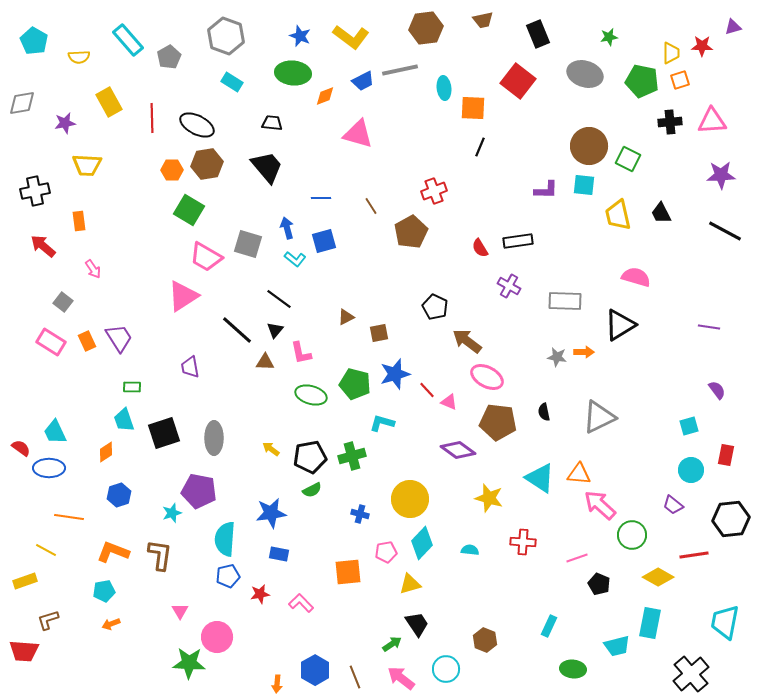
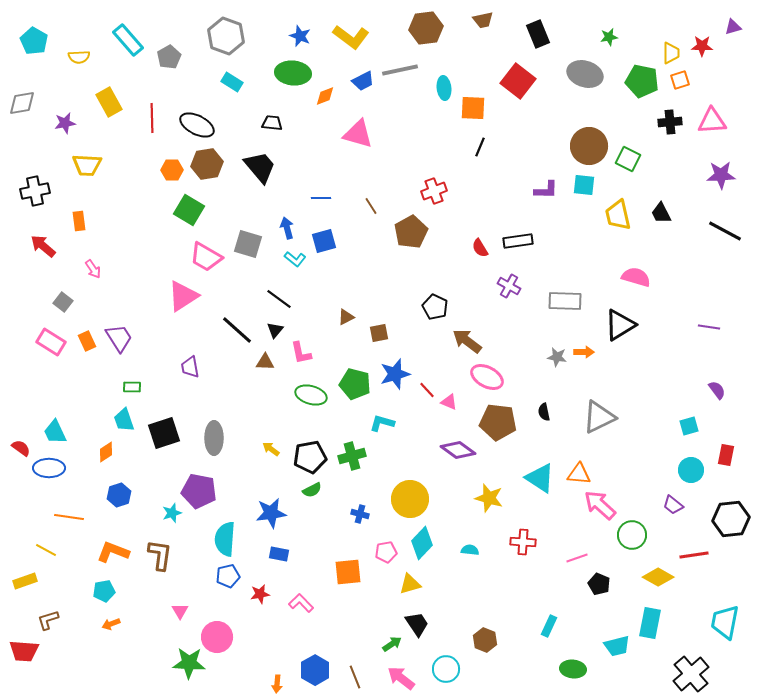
black trapezoid at (267, 167): moved 7 px left
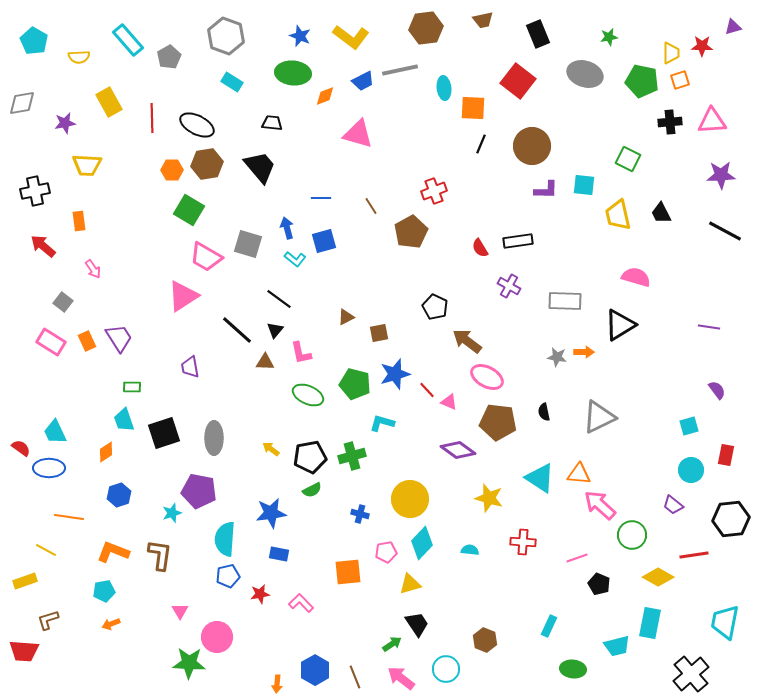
brown circle at (589, 146): moved 57 px left
black line at (480, 147): moved 1 px right, 3 px up
green ellipse at (311, 395): moved 3 px left; rotated 8 degrees clockwise
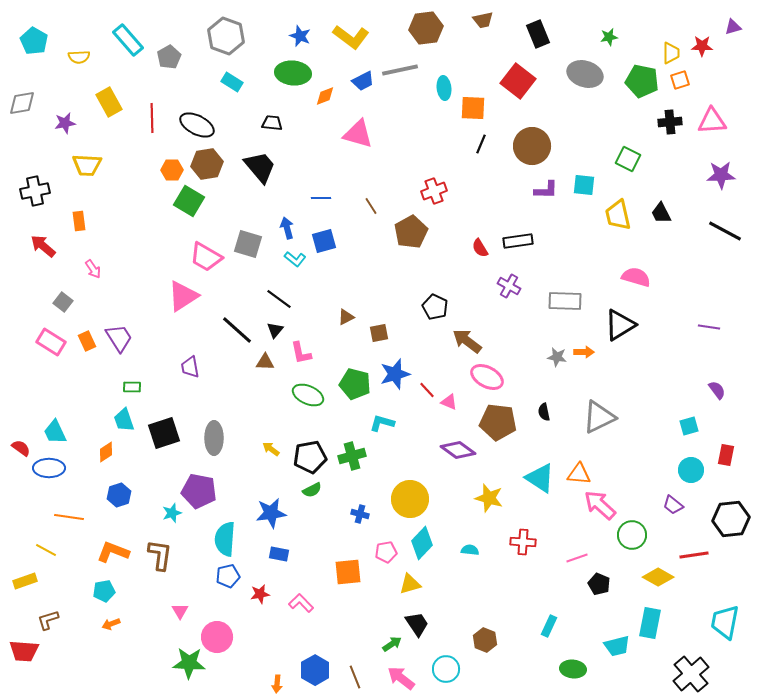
green square at (189, 210): moved 9 px up
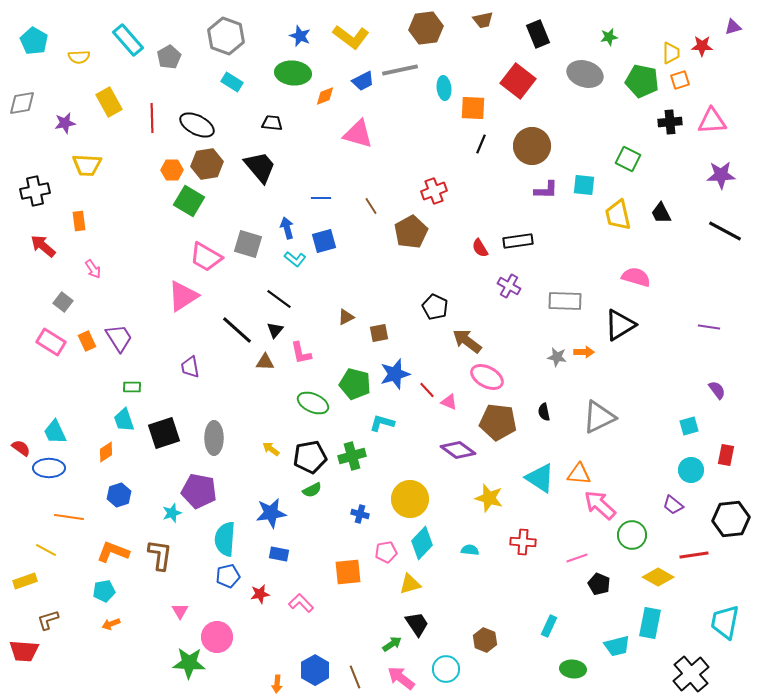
green ellipse at (308, 395): moved 5 px right, 8 px down
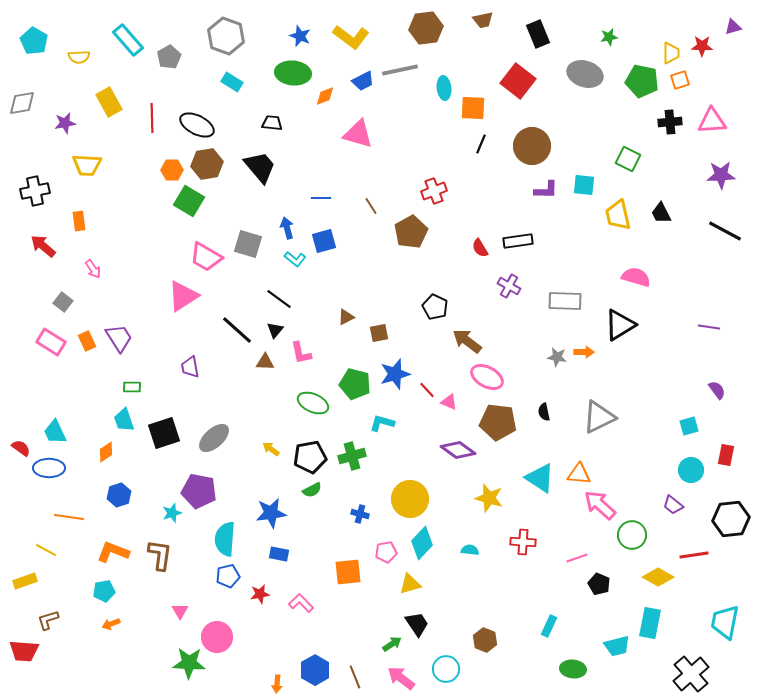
gray ellipse at (214, 438): rotated 48 degrees clockwise
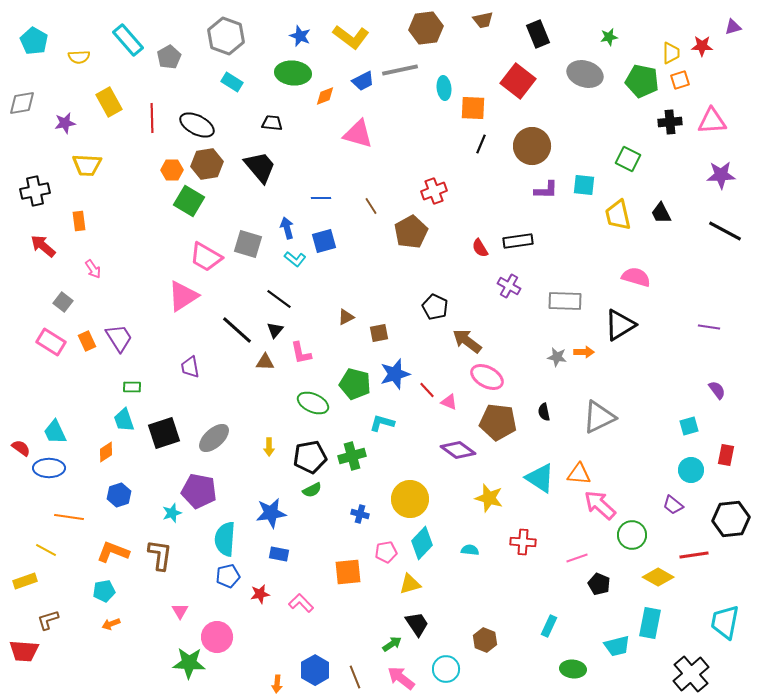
yellow arrow at (271, 449): moved 2 px left, 2 px up; rotated 126 degrees counterclockwise
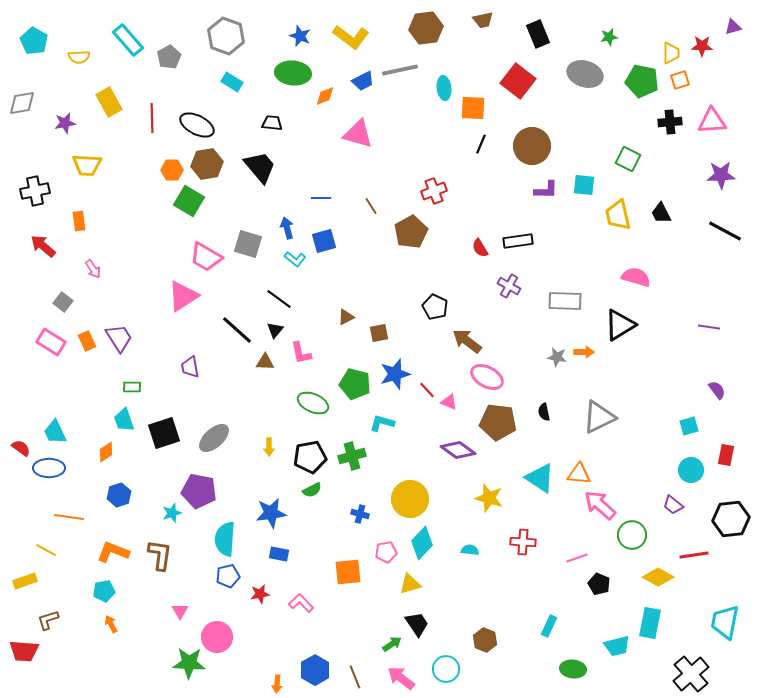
orange arrow at (111, 624): rotated 84 degrees clockwise
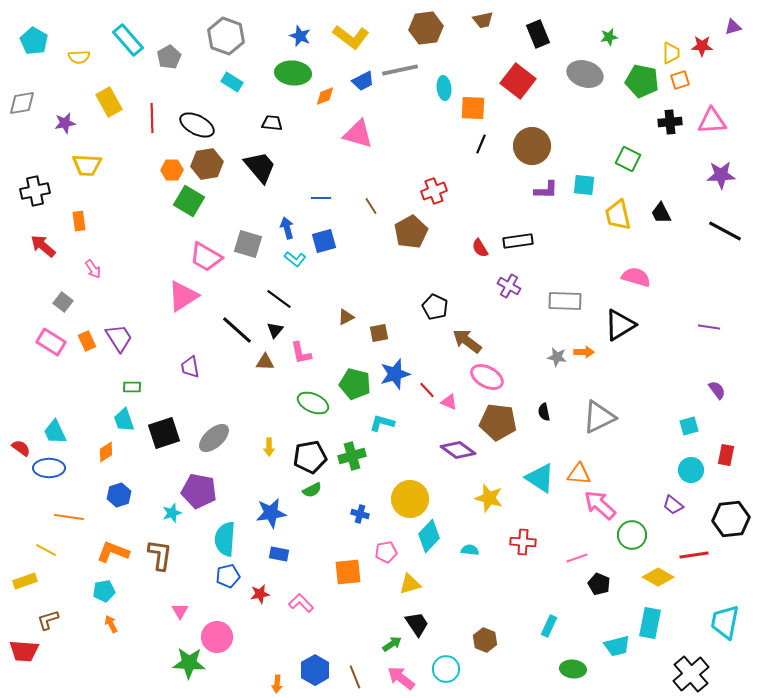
cyan diamond at (422, 543): moved 7 px right, 7 px up
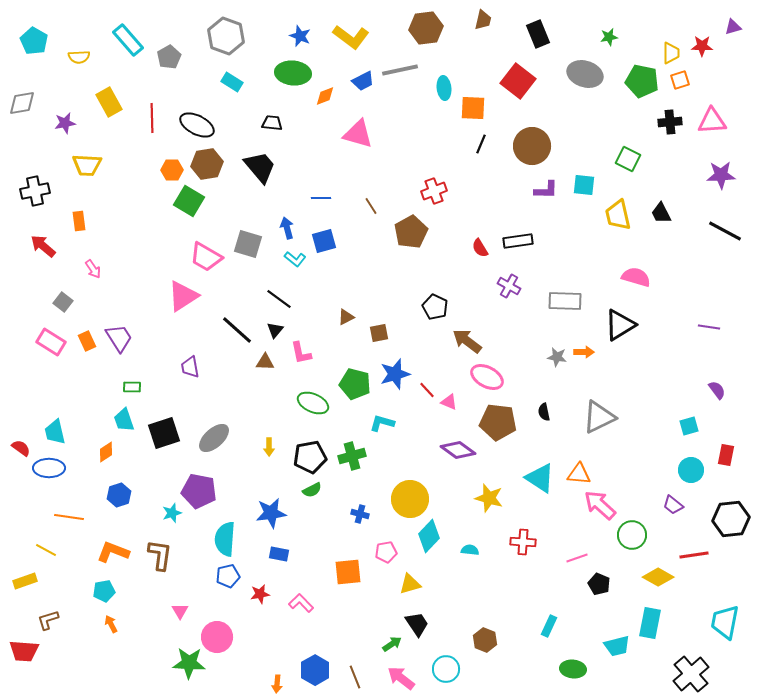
brown trapezoid at (483, 20): rotated 65 degrees counterclockwise
cyan trapezoid at (55, 432): rotated 12 degrees clockwise
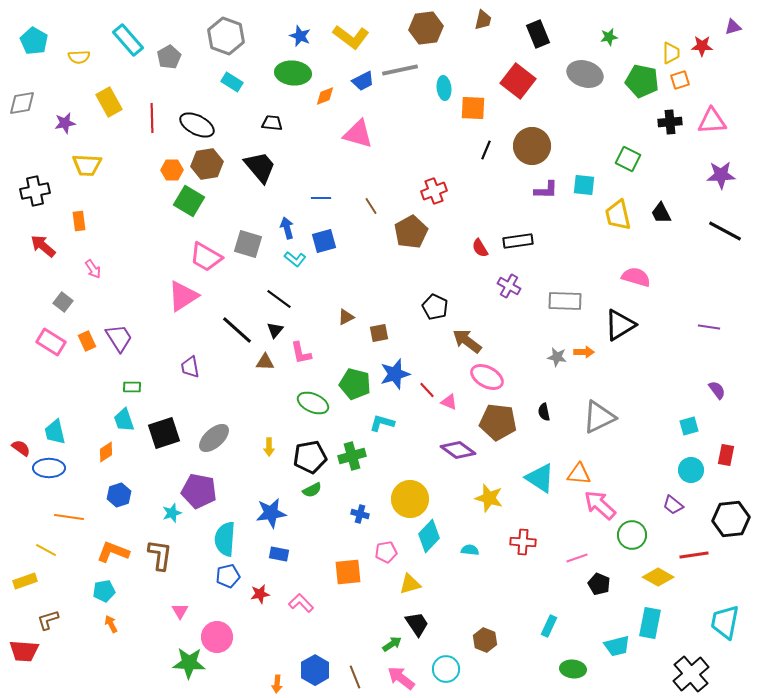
black line at (481, 144): moved 5 px right, 6 px down
